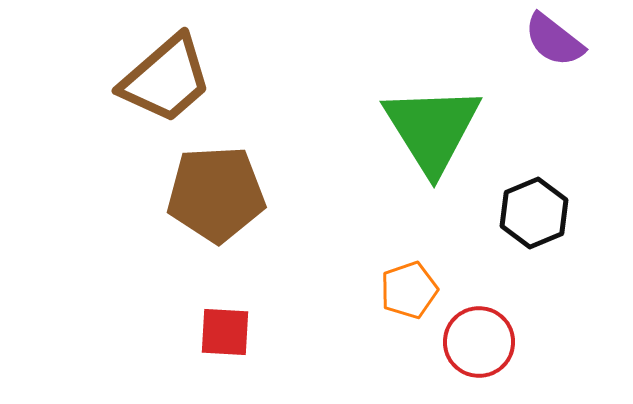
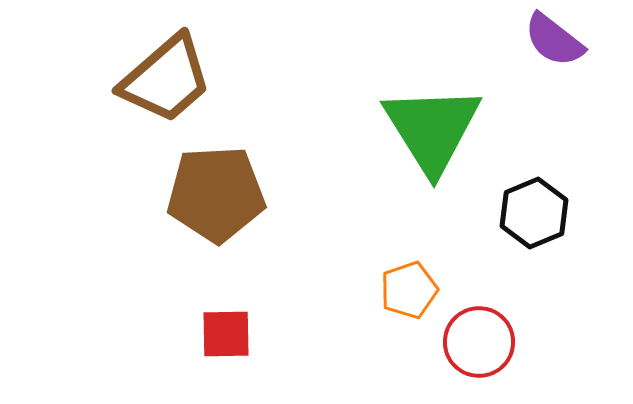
red square: moved 1 px right, 2 px down; rotated 4 degrees counterclockwise
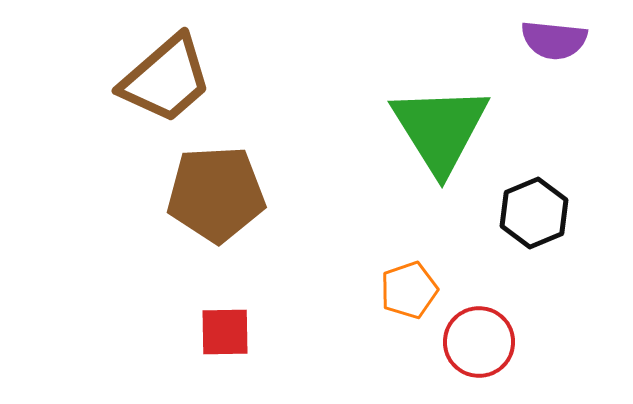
purple semicircle: rotated 32 degrees counterclockwise
green triangle: moved 8 px right
red square: moved 1 px left, 2 px up
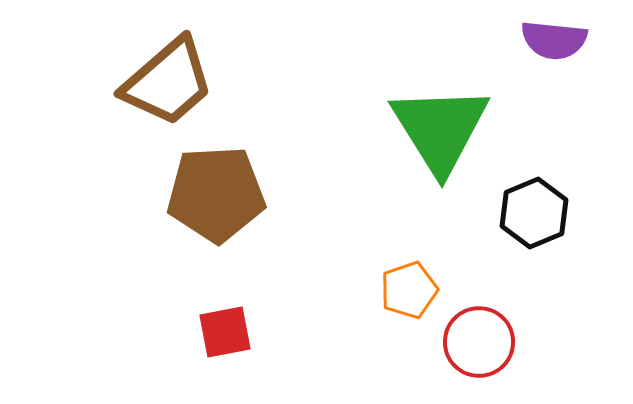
brown trapezoid: moved 2 px right, 3 px down
red square: rotated 10 degrees counterclockwise
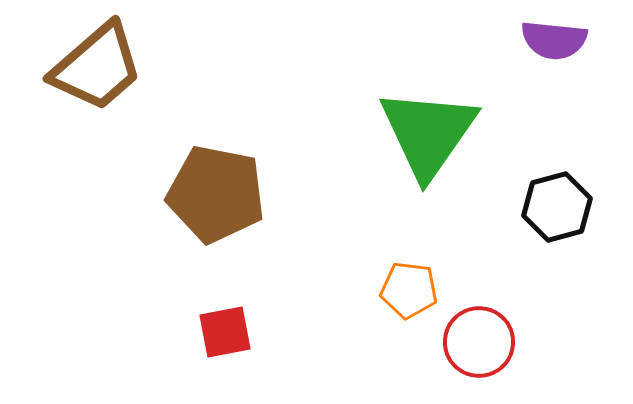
brown trapezoid: moved 71 px left, 15 px up
green triangle: moved 12 px left, 4 px down; rotated 7 degrees clockwise
brown pentagon: rotated 14 degrees clockwise
black hexagon: moved 23 px right, 6 px up; rotated 8 degrees clockwise
orange pentagon: rotated 26 degrees clockwise
